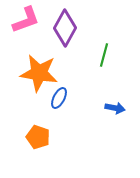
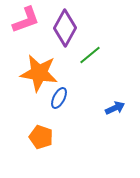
green line: moved 14 px left; rotated 35 degrees clockwise
blue arrow: rotated 36 degrees counterclockwise
orange pentagon: moved 3 px right
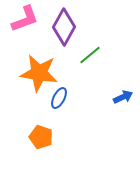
pink L-shape: moved 1 px left, 1 px up
purple diamond: moved 1 px left, 1 px up
blue arrow: moved 8 px right, 11 px up
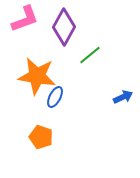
orange star: moved 2 px left, 3 px down
blue ellipse: moved 4 px left, 1 px up
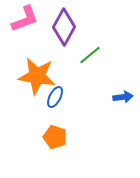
blue arrow: rotated 18 degrees clockwise
orange pentagon: moved 14 px right
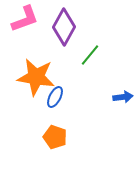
green line: rotated 10 degrees counterclockwise
orange star: moved 1 px left, 1 px down
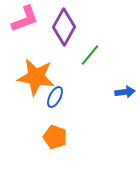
blue arrow: moved 2 px right, 5 px up
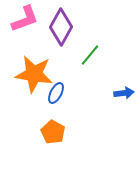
purple diamond: moved 3 px left
orange star: moved 2 px left, 3 px up
blue arrow: moved 1 px left, 1 px down
blue ellipse: moved 1 px right, 4 px up
orange pentagon: moved 2 px left, 5 px up; rotated 10 degrees clockwise
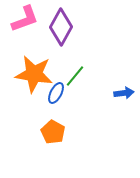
green line: moved 15 px left, 21 px down
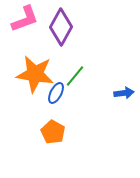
orange star: moved 1 px right
